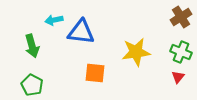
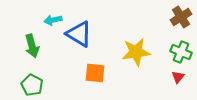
cyan arrow: moved 1 px left
blue triangle: moved 2 px left, 2 px down; rotated 24 degrees clockwise
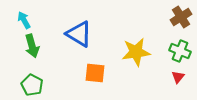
cyan arrow: moved 29 px left; rotated 72 degrees clockwise
green cross: moved 1 px left, 1 px up
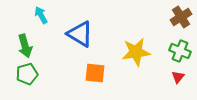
cyan arrow: moved 17 px right, 5 px up
blue triangle: moved 1 px right
green arrow: moved 7 px left
green pentagon: moved 5 px left, 11 px up; rotated 30 degrees clockwise
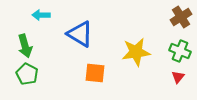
cyan arrow: rotated 60 degrees counterclockwise
green pentagon: rotated 30 degrees counterclockwise
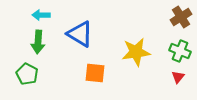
green arrow: moved 13 px right, 4 px up; rotated 20 degrees clockwise
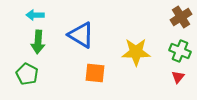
cyan arrow: moved 6 px left
blue triangle: moved 1 px right, 1 px down
yellow star: rotated 8 degrees clockwise
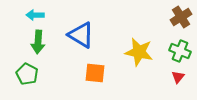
yellow star: moved 3 px right; rotated 12 degrees clockwise
